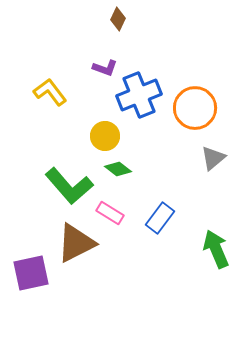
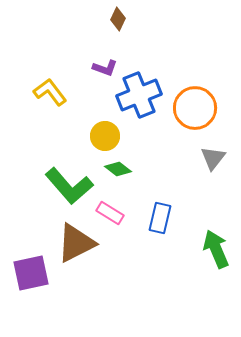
gray triangle: rotated 12 degrees counterclockwise
blue rectangle: rotated 24 degrees counterclockwise
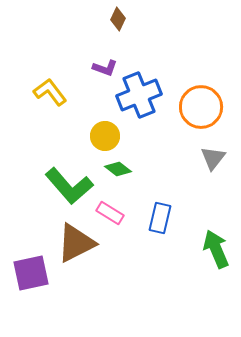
orange circle: moved 6 px right, 1 px up
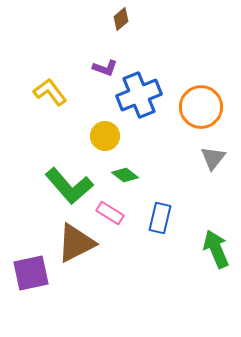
brown diamond: moved 3 px right; rotated 25 degrees clockwise
green diamond: moved 7 px right, 6 px down
